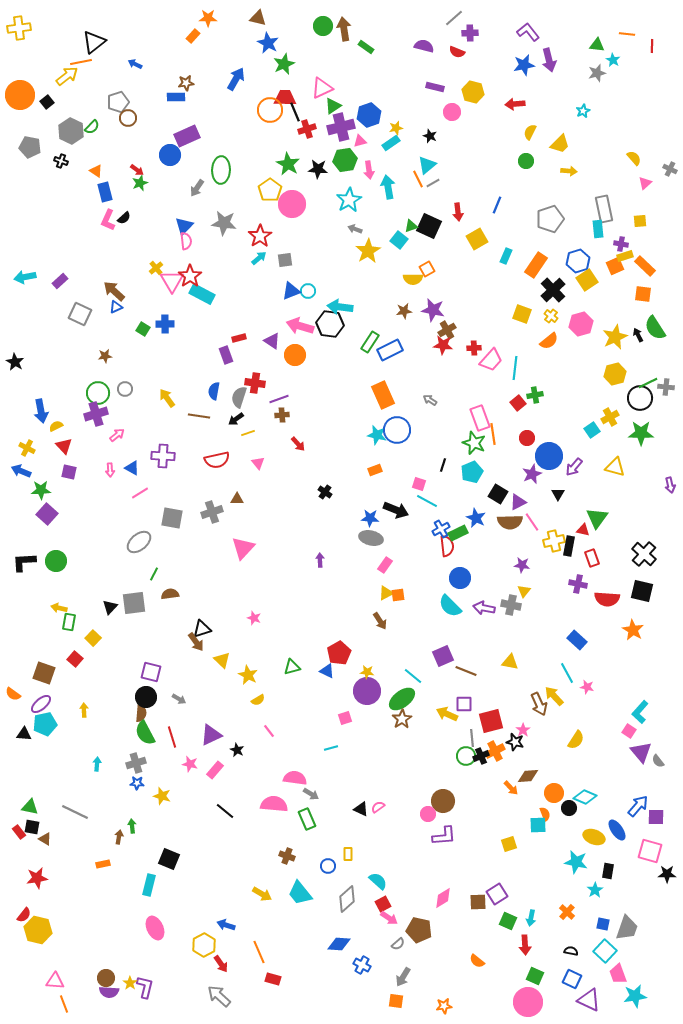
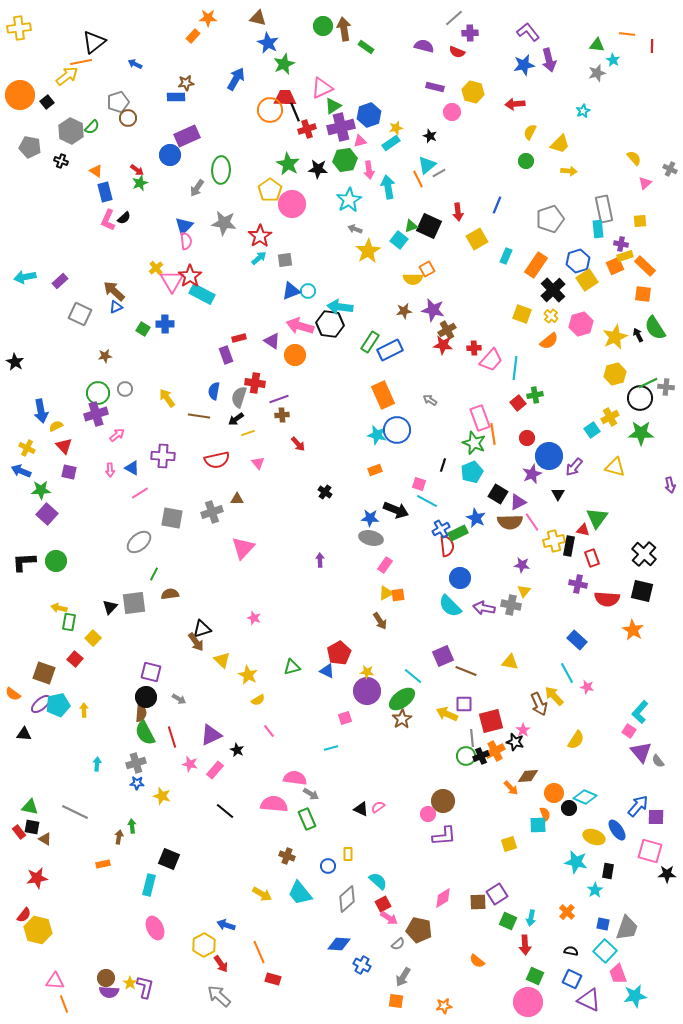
gray line at (433, 183): moved 6 px right, 10 px up
cyan pentagon at (45, 724): moved 13 px right, 19 px up
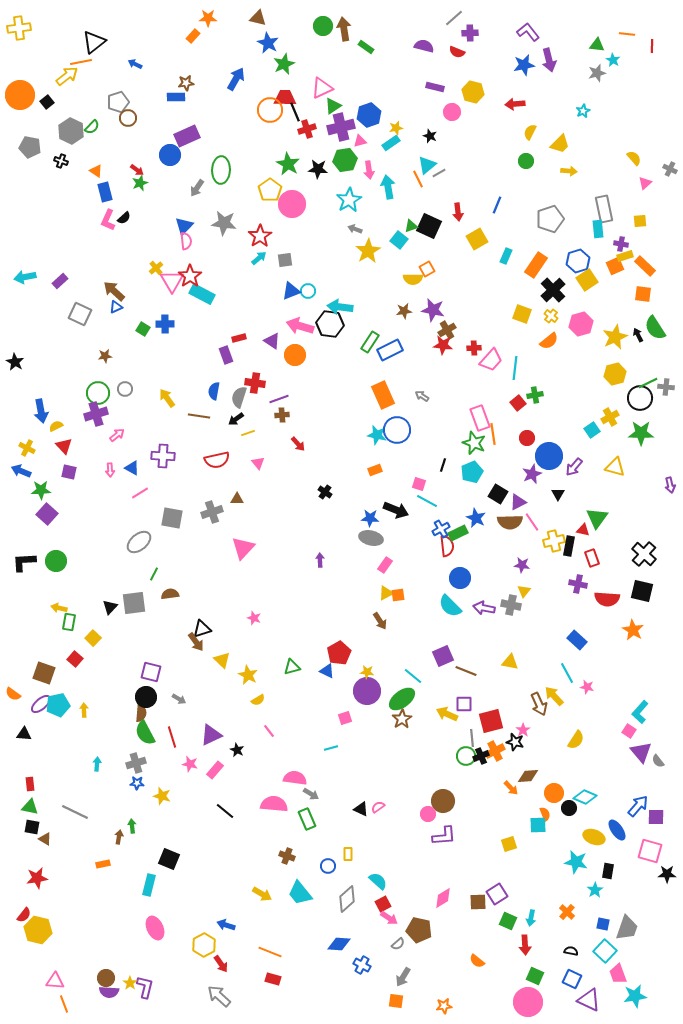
gray arrow at (430, 400): moved 8 px left, 4 px up
red rectangle at (19, 832): moved 11 px right, 48 px up; rotated 32 degrees clockwise
orange line at (259, 952): moved 11 px right; rotated 45 degrees counterclockwise
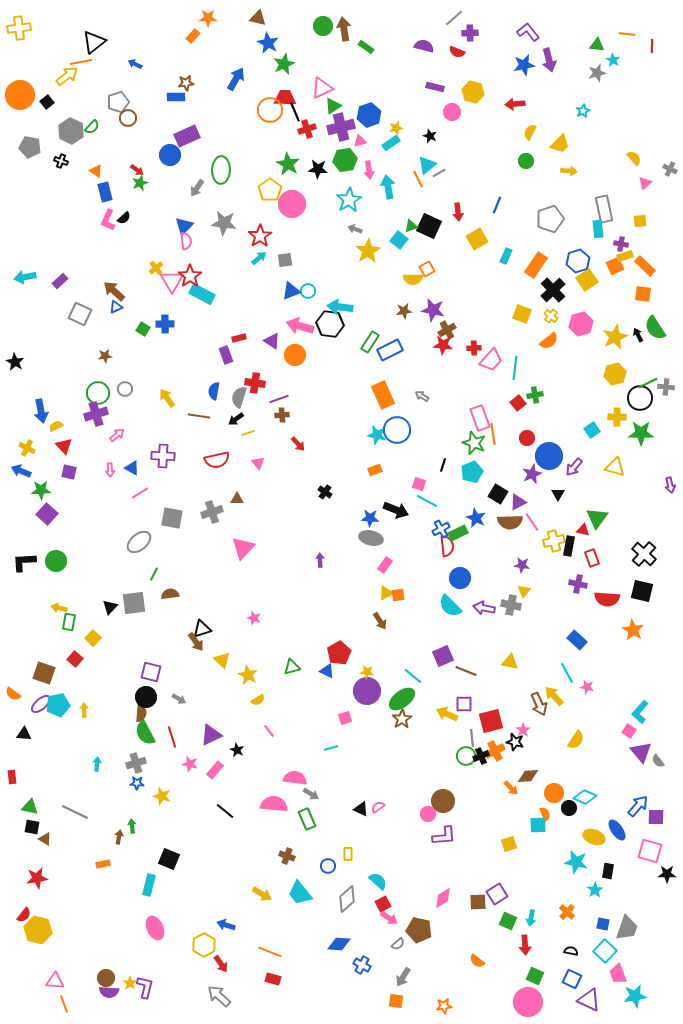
yellow cross at (610, 417): moved 7 px right; rotated 30 degrees clockwise
red rectangle at (30, 784): moved 18 px left, 7 px up
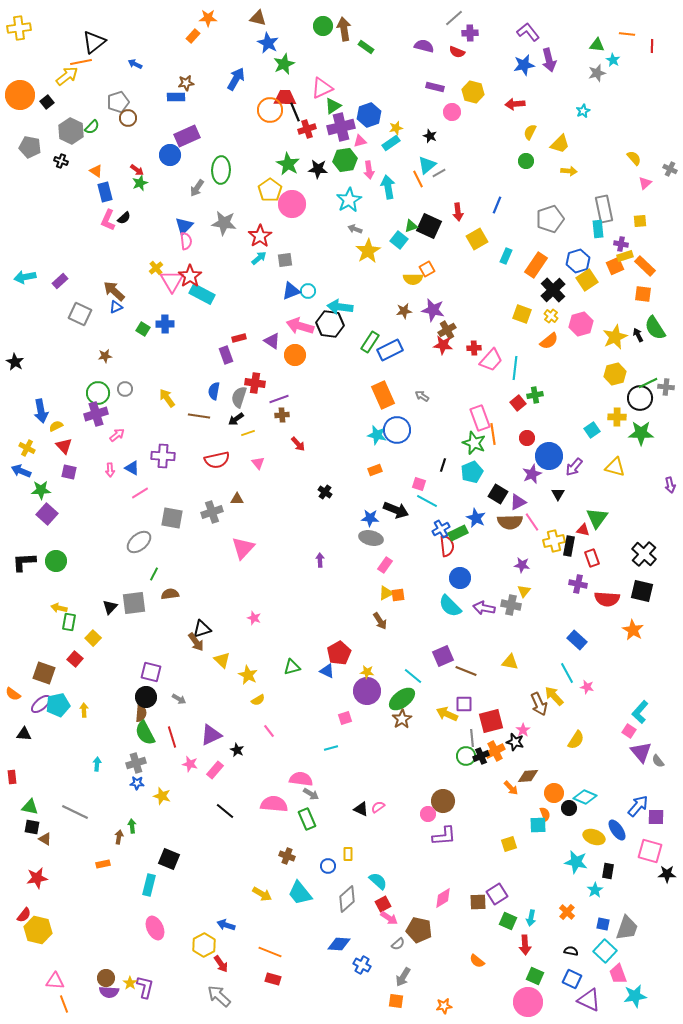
pink semicircle at (295, 778): moved 6 px right, 1 px down
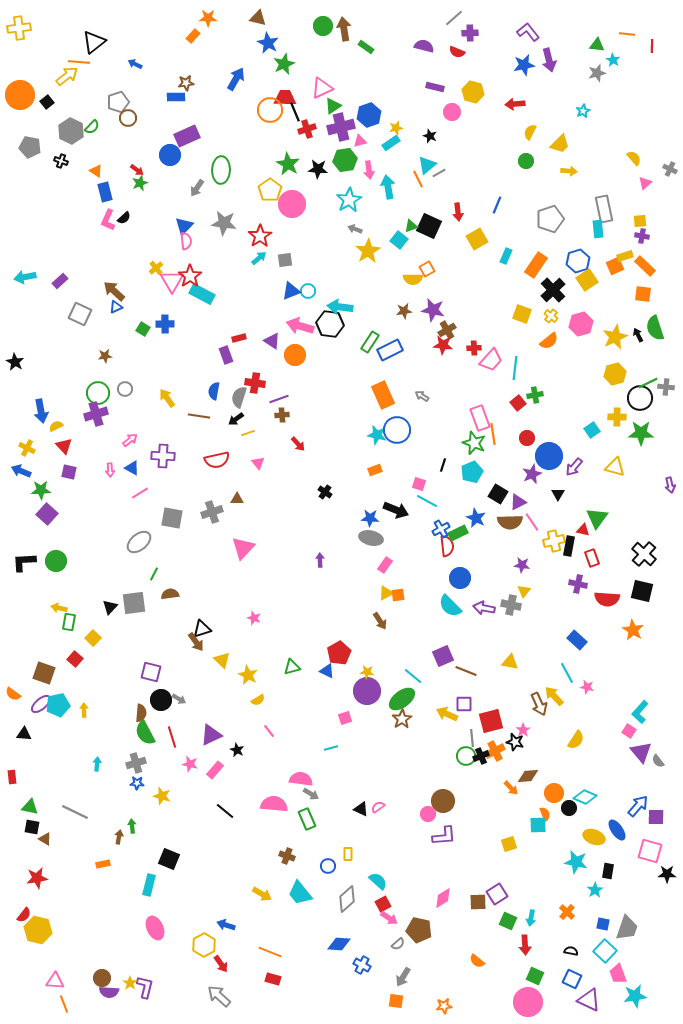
orange line at (81, 62): moved 2 px left; rotated 15 degrees clockwise
purple cross at (621, 244): moved 21 px right, 8 px up
green semicircle at (655, 328): rotated 15 degrees clockwise
pink arrow at (117, 435): moved 13 px right, 5 px down
black circle at (146, 697): moved 15 px right, 3 px down
brown circle at (106, 978): moved 4 px left
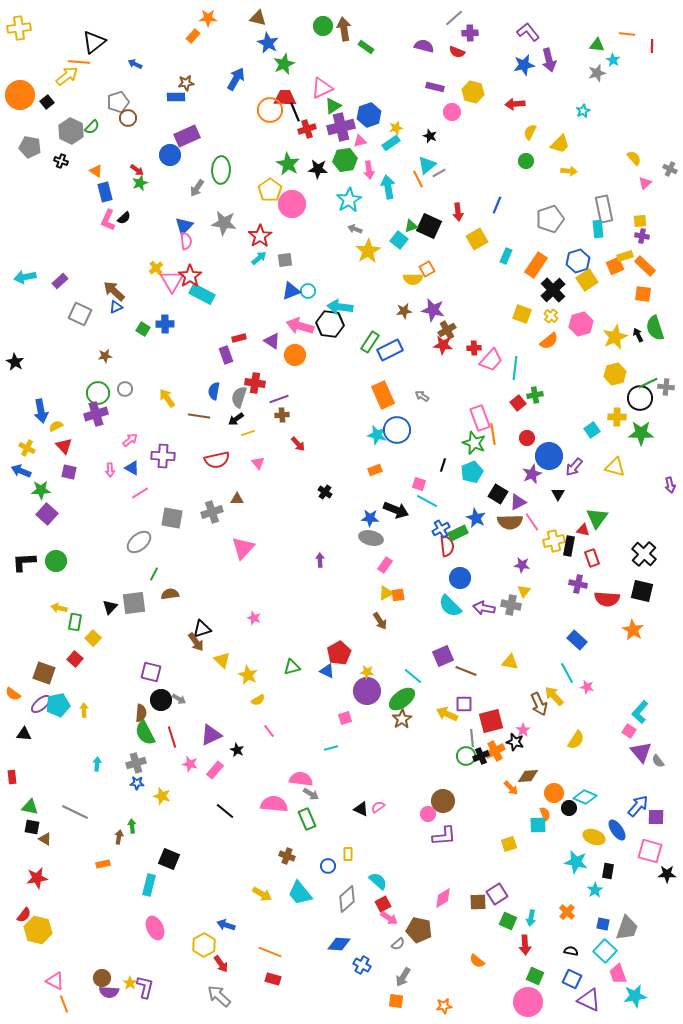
green rectangle at (69, 622): moved 6 px right
pink triangle at (55, 981): rotated 24 degrees clockwise
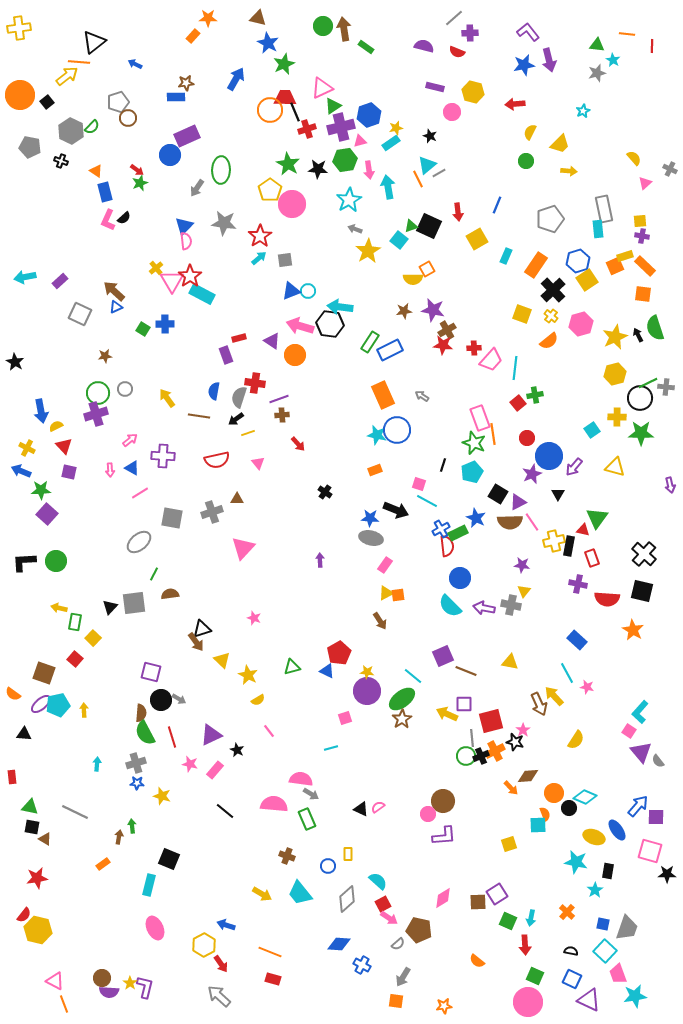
orange rectangle at (103, 864): rotated 24 degrees counterclockwise
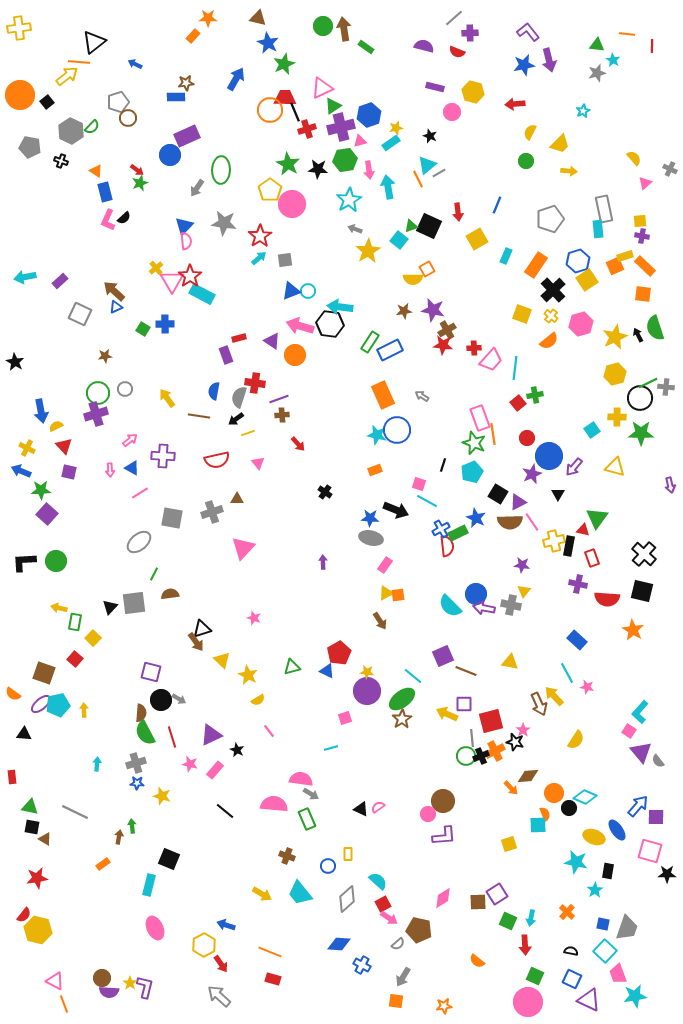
purple arrow at (320, 560): moved 3 px right, 2 px down
blue circle at (460, 578): moved 16 px right, 16 px down
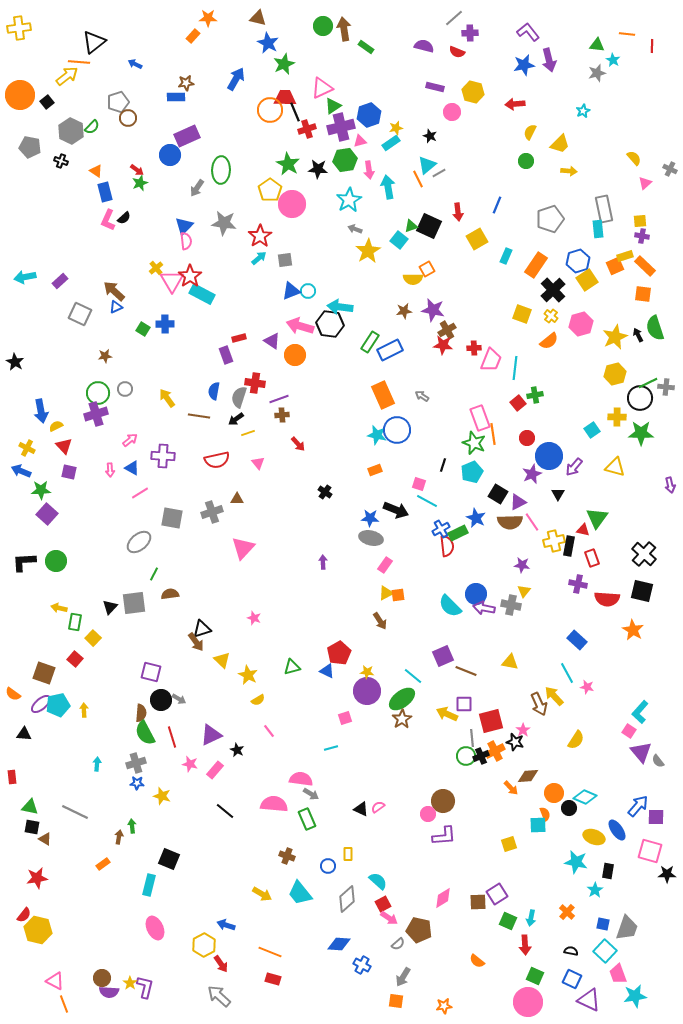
pink trapezoid at (491, 360): rotated 20 degrees counterclockwise
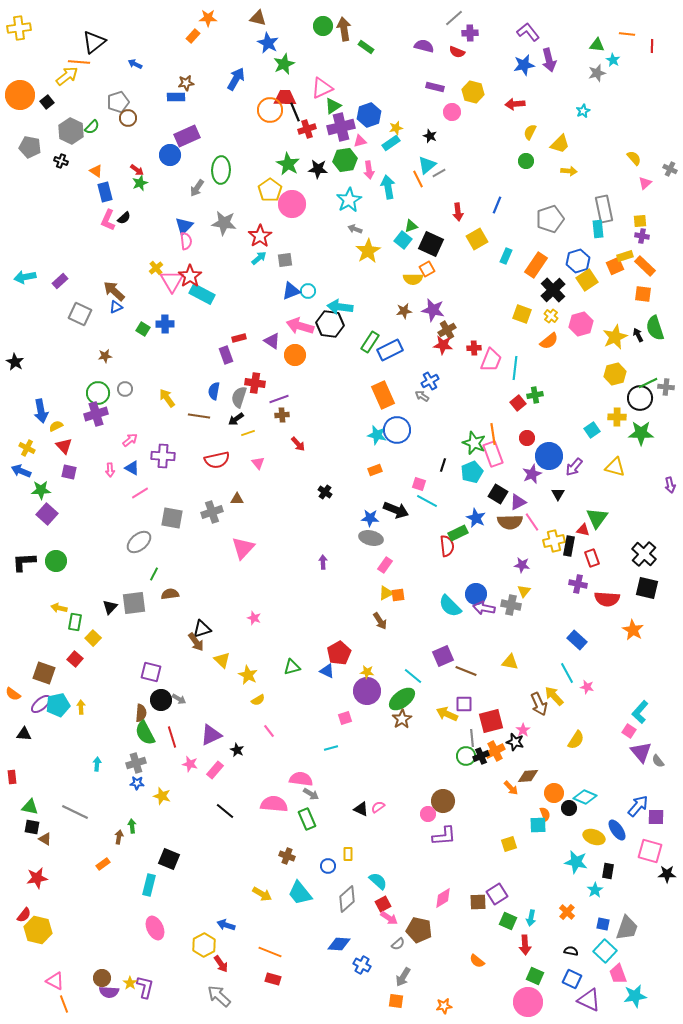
black square at (429, 226): moved 2 px right, 18 px down
cyan square at (399, 240): moved 4 px right
pink rectangle at (480, 418): moved 13 px right, 36 px down
blue cross at (441, 529): moved 11 px left, 148 px up
black square at (642, 591): moved 5 px right, 3 px up
yellow arrow at (84, 710): moved 3 px left, 3 px up
